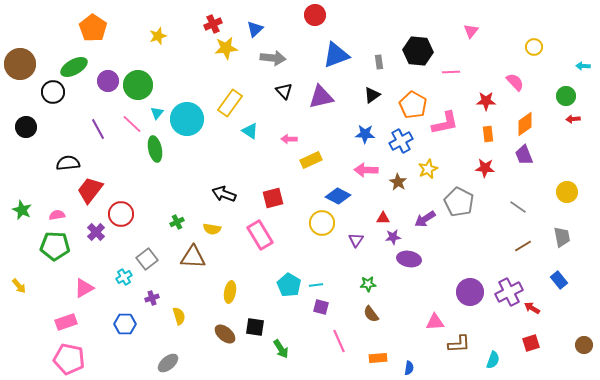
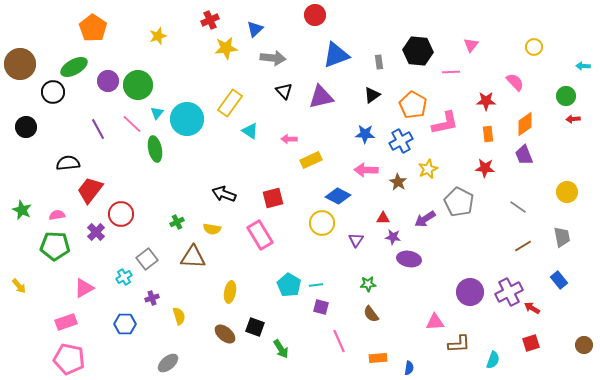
red cross at (213, 24): moved 3 px left, 4 px up
pink triangle at (471, 31): moved 14 px down
purple star at (393, 237): rotated 14 degrees clockwise
black square at (255, 327): rotated 12 degrees clockwise
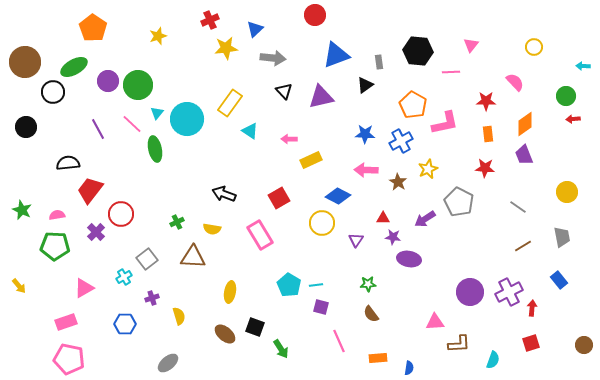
brown circle at (20, 64): moved 5 px right, 2 px up
black triangle at (372, 95): moved 7 px left, 10 px up
red square at (273, 198): moved 6 px right; rotated 15 degrees counterclockwise
red arrow at (532, 308): rotated 63 degrees clockwise
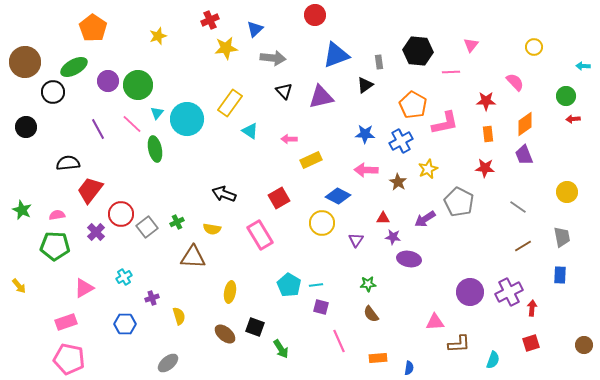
gray square at (147, 259): moved 32 px up
blue rectangle at (559, 280): moved 1 px right, 5 px up; rotated 42 degrees clockwise
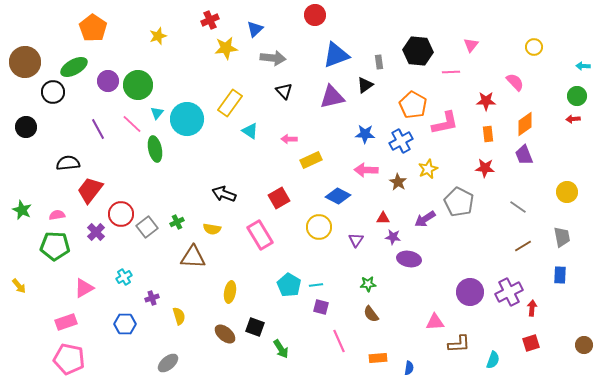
green circle at (566, 96): moved 11 px right
purple triangle at (321, 97): moved 11 px right
yellow circle at (322, 223): moved 3 px left, 4 px down
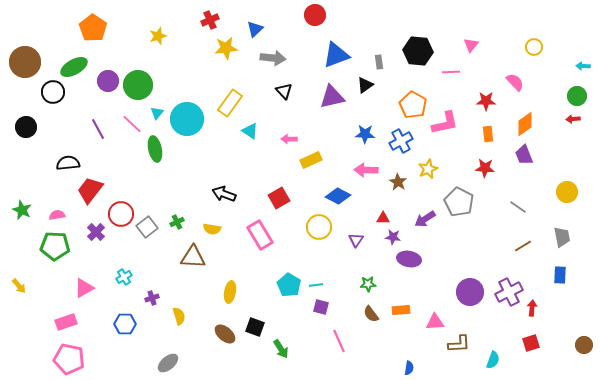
orange rectangle at (378, 358): moved 23 px right, 48 px up
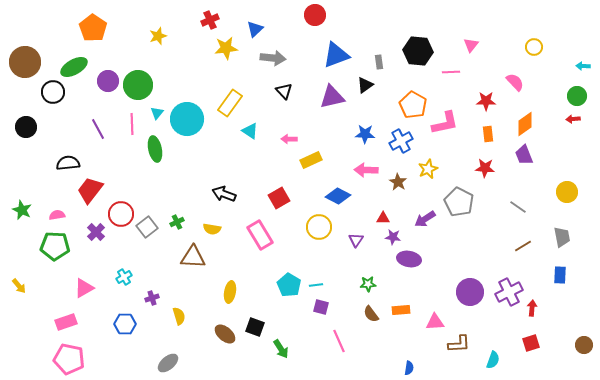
pink line at (132, 124): rotated 45 degrees clockwise
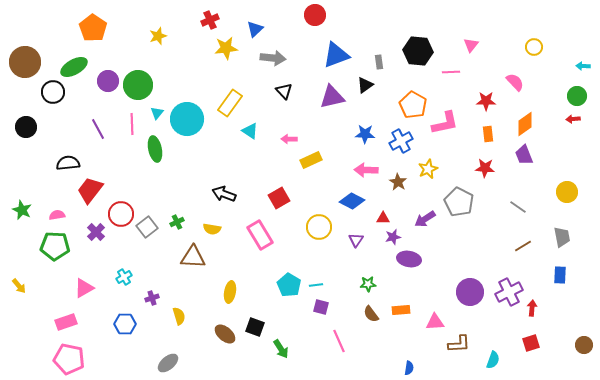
blue diamond at (338, 196): moved 14 px right, 5 px down
purple star at (393, 237): rotated 21 degrees counterclockwise
